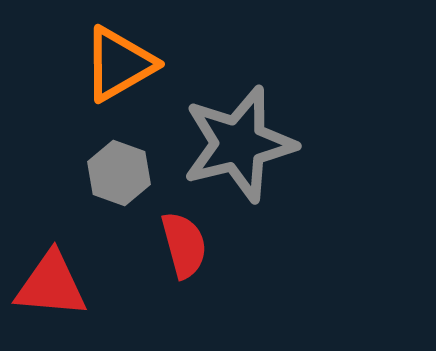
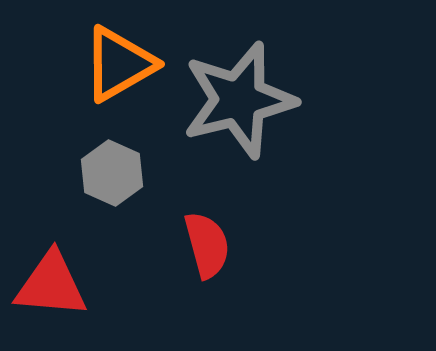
gray star: moved 44 px up
gray hexagon: moved 7 px left; rotated 4 degrees clockwise
red semicircle: moved 23 px right
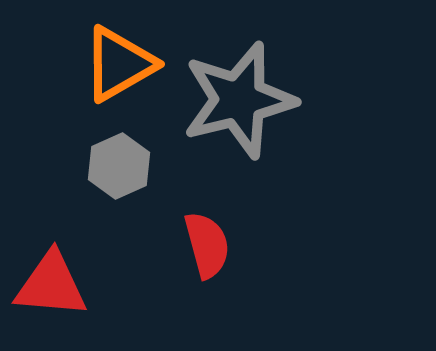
gray hexagon: moved 7 px right, 7 px up; rotated 12 degrees clockwise
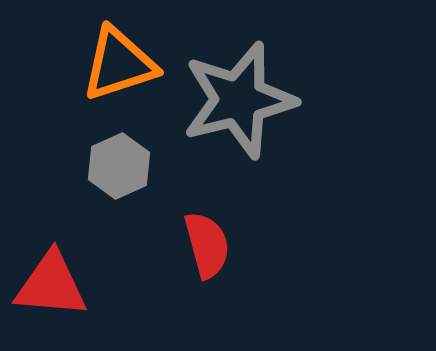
orange triangle: rotated 12 degrees clockwise
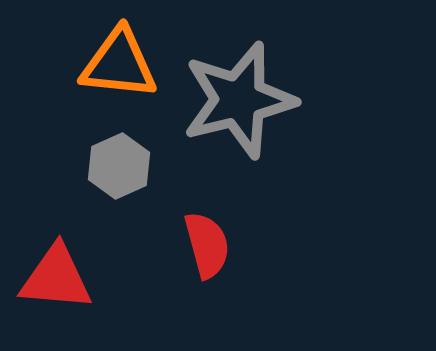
orange triangle: rotated 24 degrees clockwise
red triangle: moved 5 px right, 7 px up
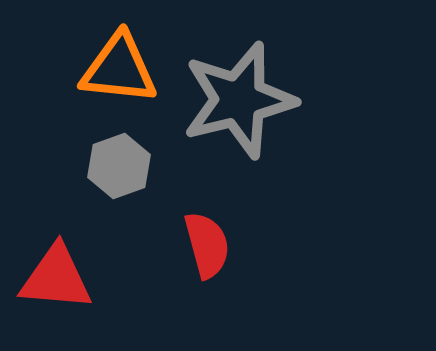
orange triangle: moved 5 px down
gray hexagon: rotated 4 degrees clockwise
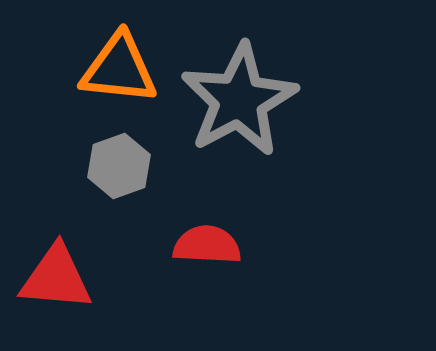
gray star: rotated 14 degrees counterclockwise
red semicircle: rotated 72 degrees counterclockwise
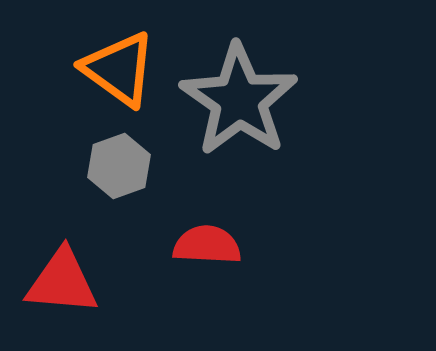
orange triangle: rotated 30 degrees clockwise
gray star: rotated 9 degrees counterclockwise
red triangle: moved 6 px right, 4 px down
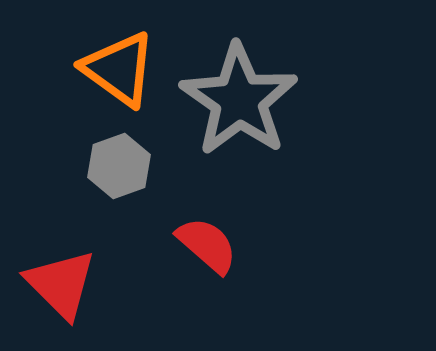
red semicircle: rotated 38 degrees clockwise
red triangle: moved 1 px left, 2 px down; rotated 40 degrees clockwise
